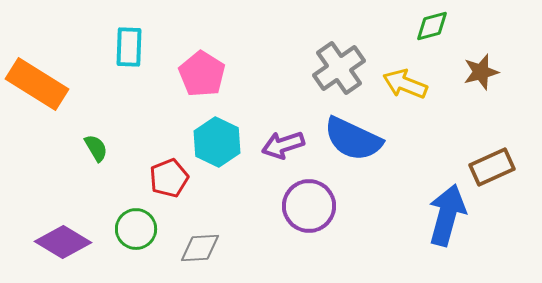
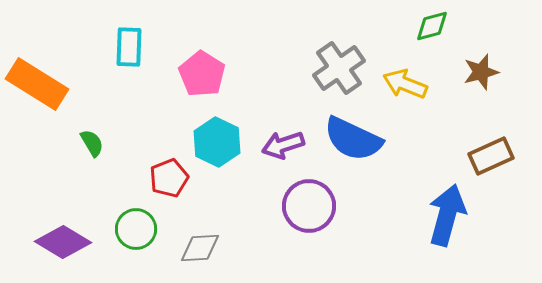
green semicircle: moved 4 px left, 5 px up
brown rectangle: moved 1 px left, 11 px up
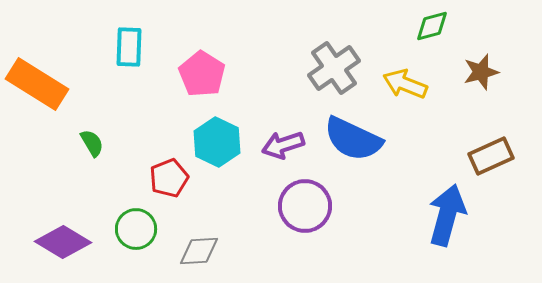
gray cross: moved 5 px left
purple circle: moved 4 px left
gray diamond: moved 1 px left, 3 px down
